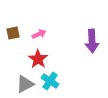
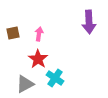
pink arrow: rotated 56 degrees counterclockwise
purple arrow: moved 3 px left, 19 px up
cyan cross: moved 5 px right, 3 px up
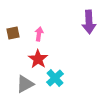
cyan cross: rotated 12 degrees clockwise
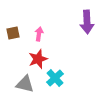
purple arrow: moved 2 px left
red star: rotated 18 degrees clockwise
gray triangle: rotated 42 degrees clockwise
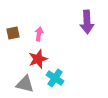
cyan cross: rotated 12 degrees counterclockwise
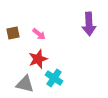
purple arrow: moved 2 px right, 2 px down
pink arrow: rotated 120 degrees clockwise
cyan cross: moved 1 px left
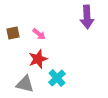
purple arrow: moved 2 px left, 7 px up
cyan cross: moved 3 px right; rotated 12 degrees clockwise
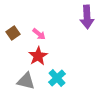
brown square: rotated 24 degrees counterclockwise
red star: moved 3 px up; rotated 12 degrees counterclockwise
gray triangle: moved 1 px right, 3 px up
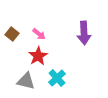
purple arrow: moved 3 px left, 16 px down
brown square: moved 1 px left, 1 px down; rotated 16 degrees counterclockwise
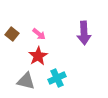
cyan cross: rotated 18 degrees clockwise
